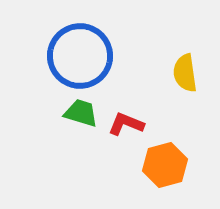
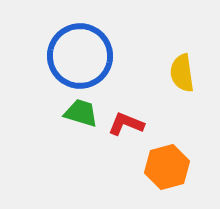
yellow semicircle: moved 3 px left
orange hexagon: moved 2 px right, 2 px down
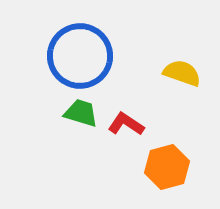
yellow semicircle: rotated 117 degrees clockwise
red L-shape: rotated 12 degrees clockwise
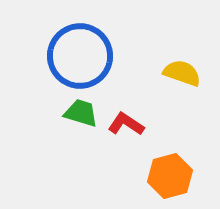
orange hexagon: moved 3 px right, 9 px down
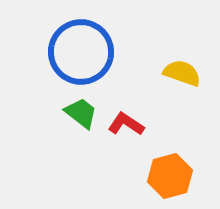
blue circle: moved 1 px right, 4 px up
green trapezoid: rotated 21 degrees clockwise
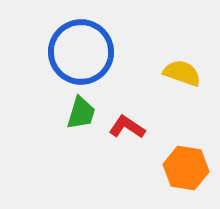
green trapezoid: rotated 69 degrees clockwise
red L-shape: moved 1 px right, 3 px down
orange hexagon: moved 16 px right, 8 px up; rotated 24 degrees clockwise
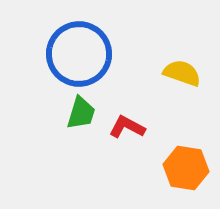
blue circle: moved 2 px left, 2 px down
red L-shape: rotated 6 degrees counterclockwise
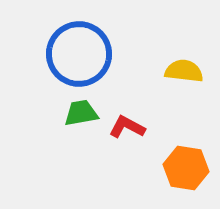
yellow semicircle: moved 2 px right, 2 px up; rotated 12 degrees counterclockwise
green trapezoid: rotated 117 degrees counterclockwise
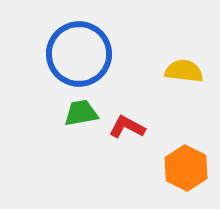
orange hexagon: rotated 18 degrees clockwise
